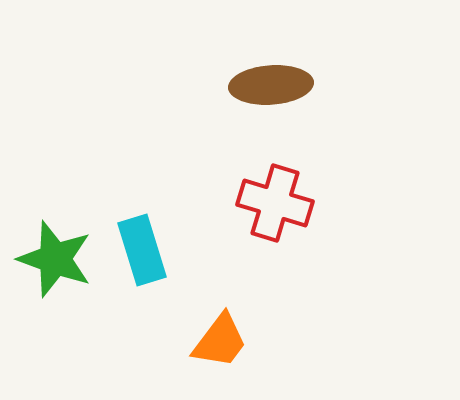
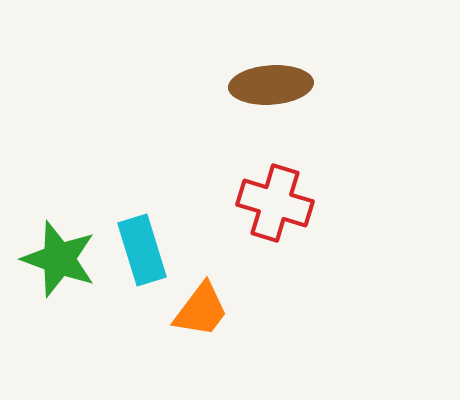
green star: moved 4 px right
orange trapezoid: moved 19 px left, 31 px up
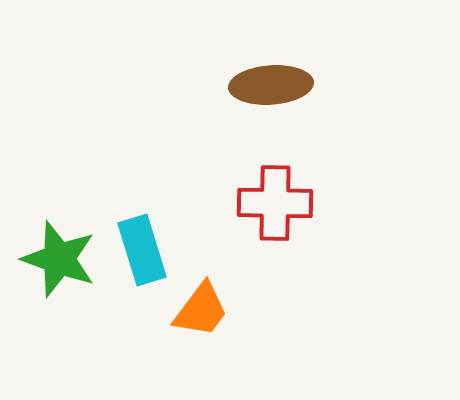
red cross: rotated 16 degrees counterclockwise
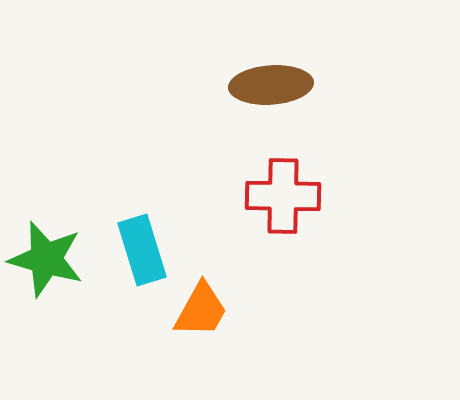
red cross: moved 8 px right, 7 px up
green star: moved 13 px left; rotated 4 degrees counterclockwise
orange trapezoid: rotated 8 degrees counterclockwise
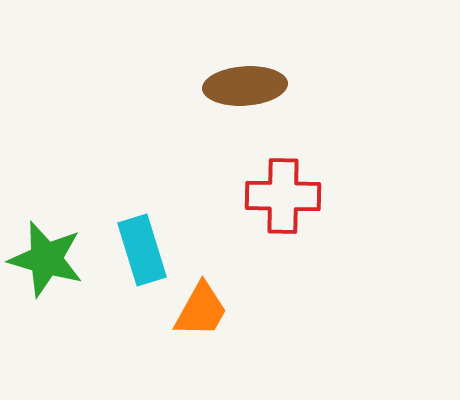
brown ellipse: moved 26 px left, 1 px down
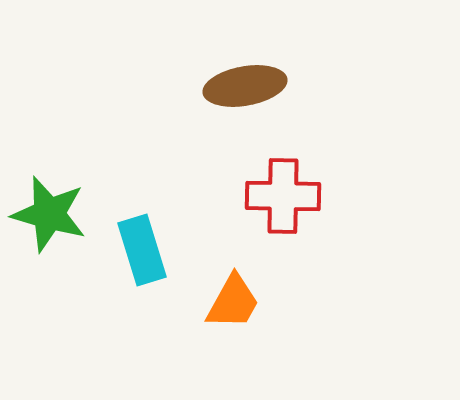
brown ellipse: rotated 6 degrees counterclockwise
green star: moved 3 px right, 45 px up
orange trapezoid: moved 32 px right, 8 px up
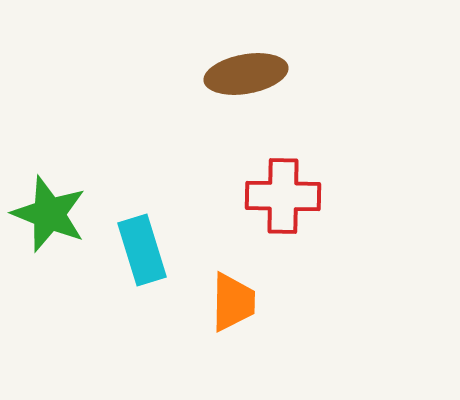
brown ellipse: moved 1 px right, 12 px up
green star: rotated 6 degrees clockwise
orange trapezoid: rotated 28 degrees counterclockwise
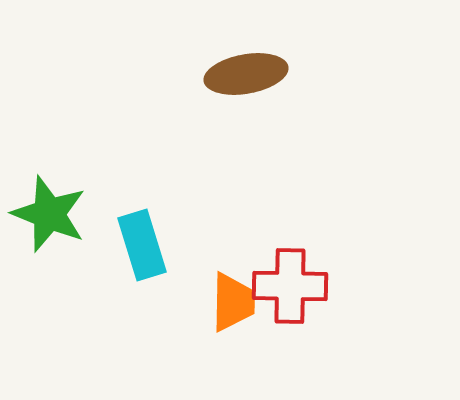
red cross: moved 7 px right, 90 px down
cyan rectangle: moved 5 px up
